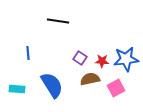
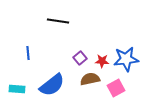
purple square: rotated 16 degrees clockwise
blue semicircle: rotated 84 degrees clockwise
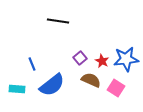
blue line: moved 4 px right, 11 px down; rotated 16 degrees counterclockwise
red star: rotated 24 degrees clockwise
brown semicircle: moved 1 px right, 1 px down; rotated 36 degrees clockwise
pink square: rotated 30 degrees counterclockwise
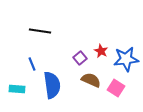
black line: moved 18 px left, 10 px down
red star: moved 1 px left, 10 px up
blue semicircle: rotated 60 degrees counterclockwise
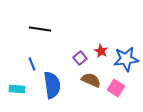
black line: moved 2 px up
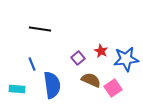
purple square: moved 2 px left
pink square: moved 3 px left; rotated 24 degrees clockwise
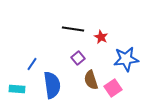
black line: moved 33 px right
red star: moved 14 px up
blue line: rotated 56 degrees clockwise
brown semicircle: rotated 132 degrees counterclockwise
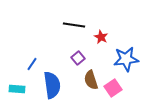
black line: moved 1 px right, 4 px up
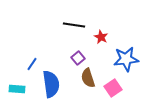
brown semicircle: moved 3 px left, 2 px up
blue semicircle: moved 1 px left, 1 px up
